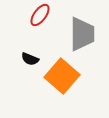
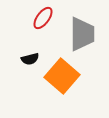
red ellipse: moved 3 px right, 3 px down
black semicircle: rotated 36 degrees counterclockwise
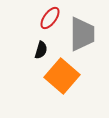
red ellipse: moved 7 px right
black semicircle: moved 11 px right, 9 px up; rotated 60 degrees counterclockwise
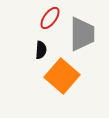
black semicircle: rotated 12 degrees counterclockwise
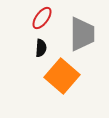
red ellipse: moved 8 px left
black semicircle: moved 2 px up
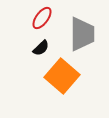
black semicircle: rotated 42 degrees clockwise
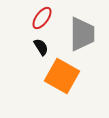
black semicircle: moved 1 px up; rotated 78 degrees counterclockwise
orange square: rotated 12 degrees counterclockwise
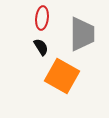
red ellipse: rotated 30 degrees counterclockwise
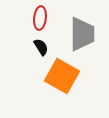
red ellipse: moved 2 px left
